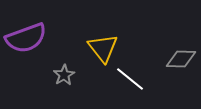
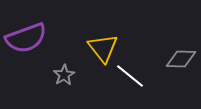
white line: moved 3 px up
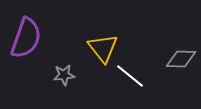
purple semicircle: rotated 51 degrees counterclockwise
gray star: rotated 25 degrees clockwise
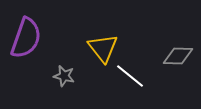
gray diamond: moved 3 px left, 3 px up
gray star: moved 1 px down; rotated 20 degrees clockwise
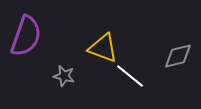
purple semicircle: moved 2 px up
yellow triangle: rotated 32 degrees counterclockwise
gray diamond: rotated 16 degrees counterclockwise
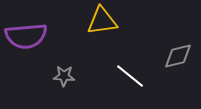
purple semicircle: rotated 66 degrees clockwise
yellow triangle: moved 1 px left, 27 px up; rotated 28 degrees counterclockwise
gray star: rotated 10 degrees counterclockwise
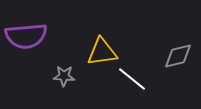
yellow triangle: moved 31 px down
white line: moved 2 px right, 3 px down
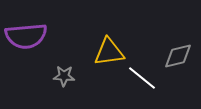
yellow triangle: moved 7 px right
white line: moved 10 px right, 1 px up
